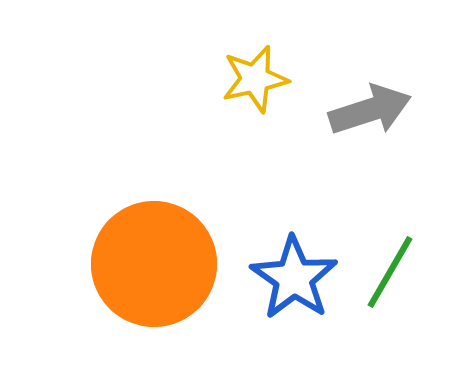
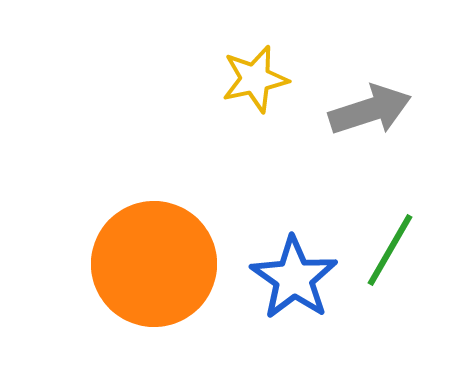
green line: moved 22 px up
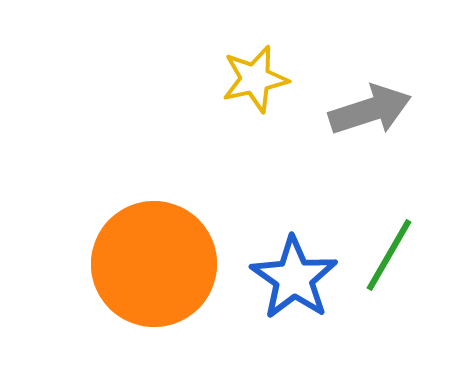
green line: moved 1 px left, 5 px down
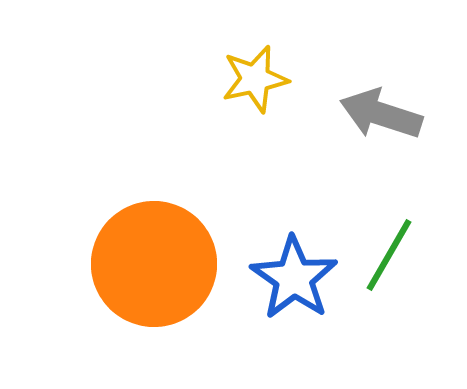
gray arrow: moved 11 px right, 4 px down; rotated 144 degrees counterclockwise
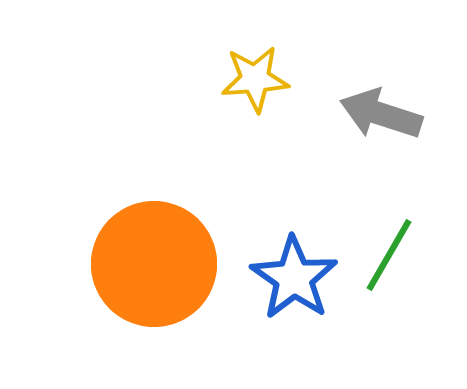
yellow star: rotated 8 degrees clockwise
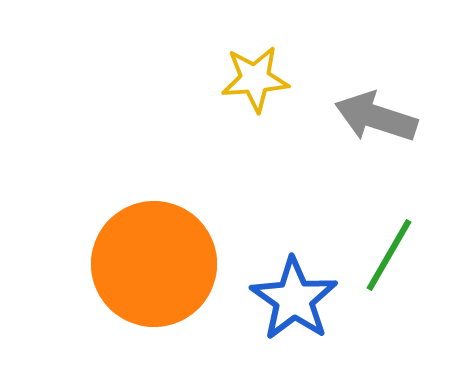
gray arrow: moved 5 px left, 3 px down
blue star: moved 21 px down
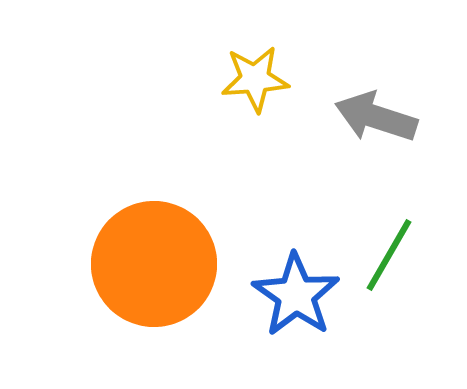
blue star: moved 2 px right, 4 px up
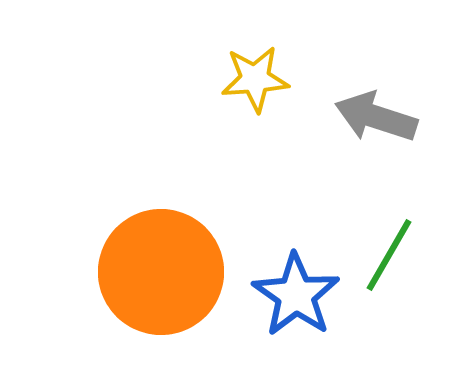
orange circle: moved 7 px right, 8 px down
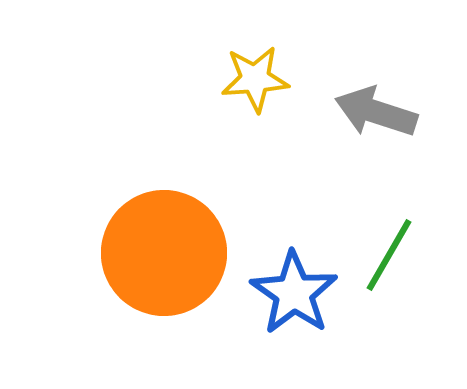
gray arrow: moved 5 px up
orange circle: moved 3 px right, 19 px up
blue star: moved 2 px left, 2 px up
